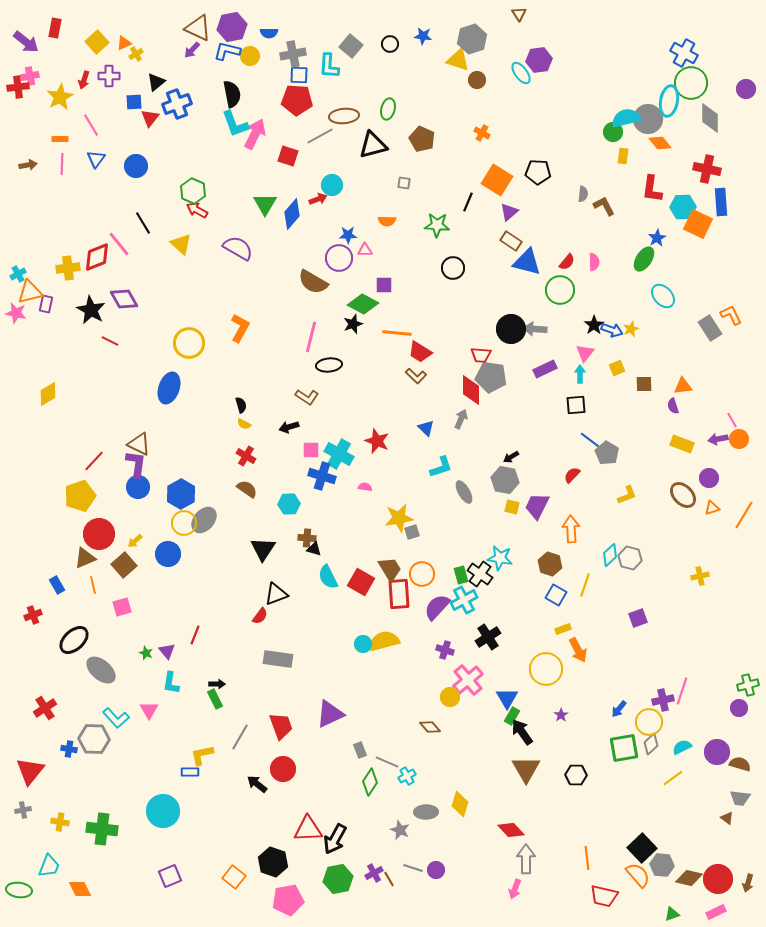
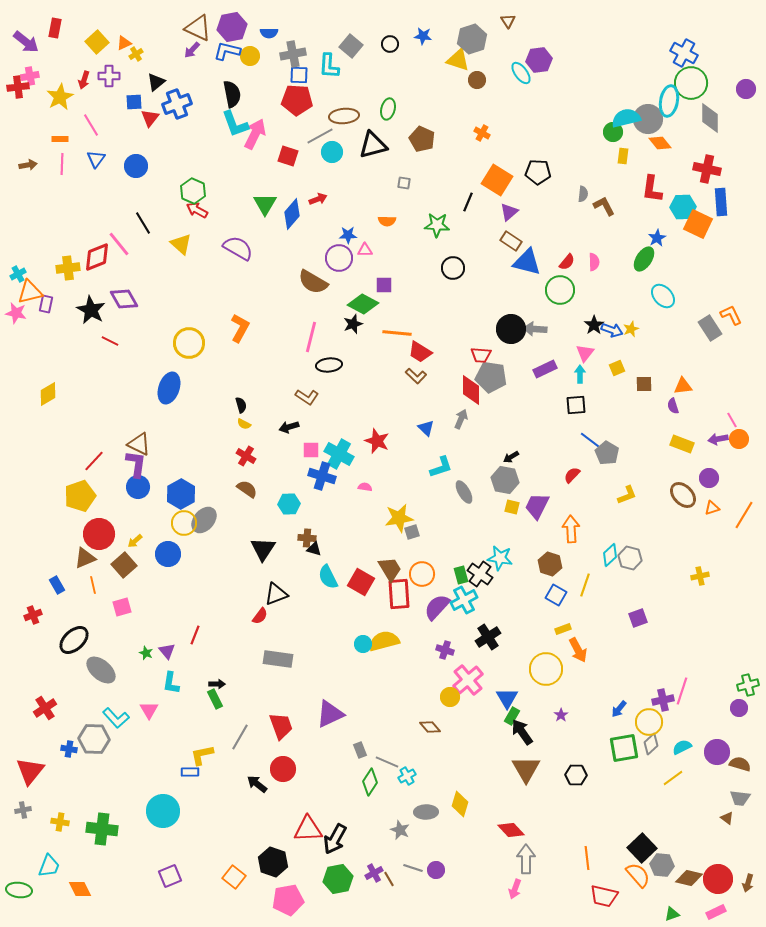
brown triangle at (519, 14): moved 11 px left, 7 px down
cyan circle at (332, 185): moved 33 px up
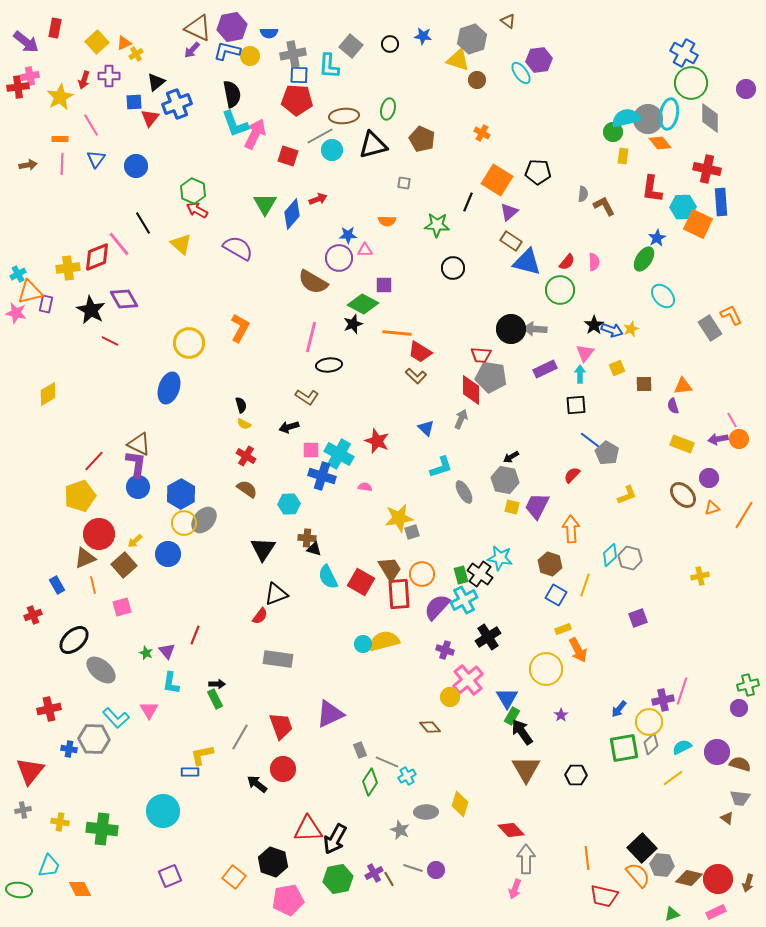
brown triangle at (508, 21): rotated 21 degrees counterclockwise
cyan ellipse at (669, 101): moved 13 px down
cyan circle at (332, 152): moved 2 px up
red cross at (45, 708): moved 4 px right, 1 px down; rotated 20 degrees clockwise
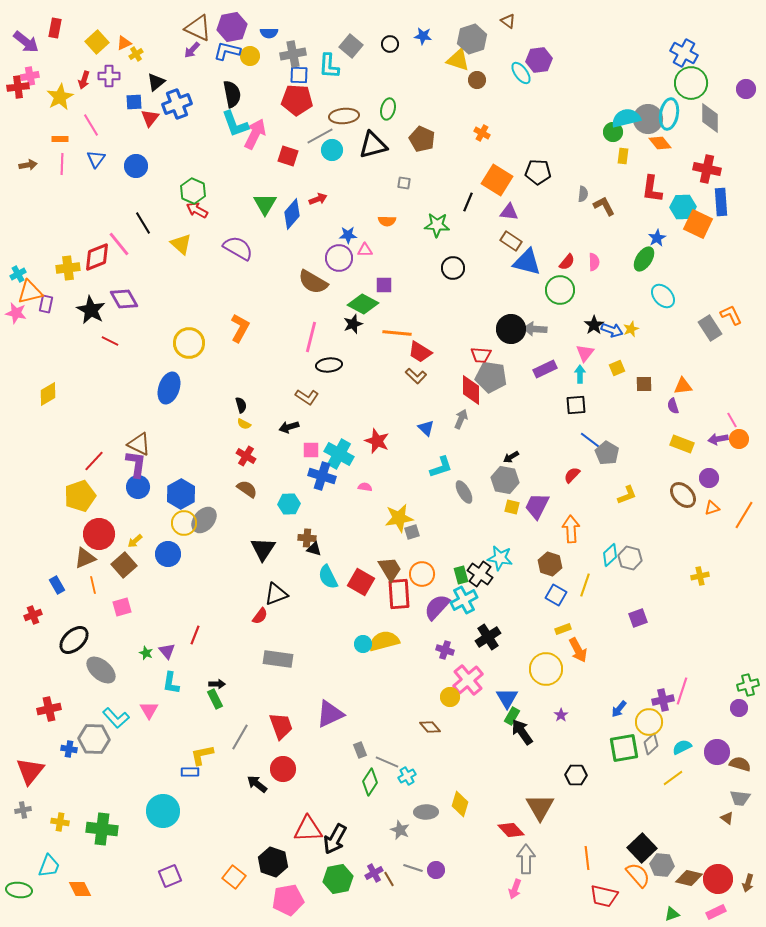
purple triangle at (509, 212): rotated 48 degrees clockwise
brown triangle at (526, 769): moved 14 px right, 38 px down
